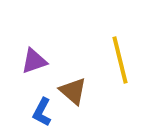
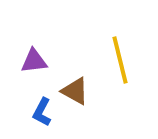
purple triangle: rotated 12 degrees clockwise
brown triangle: moved 2 px right; rotated 12 degrees counterclockwise
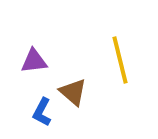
brown triangle: moved 2 px left, 1 px down; rotated 12 degrees clockwise
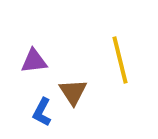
brown triangle: rotated 16 degrees clockwise
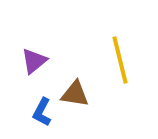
purple triangle: rotated 32 degrees counterclockwise
brown triangle: moved 2 px right, 2 px down; rotated 48 degrees counterclockwise
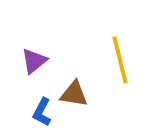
brown triangle: moved 1 px left
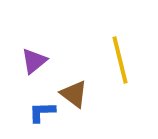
brown triangle: rotated 28 degrees clockwise
blue L-shape: rotated 60 degrees clockwise
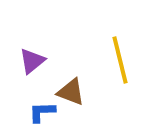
purple triangle: moved 2 px left
brown triangle: moved 3 px left, 2 px up; rotated 16 degrees counterclockwise
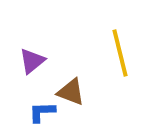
yellow line: moved 7 px up
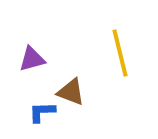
purple triangle: moved 2 px up; rotated 24 degrees clockwise
